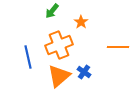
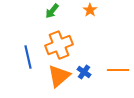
orange star: moved 9 px right, 12 px up
orange line: moved 23 px down
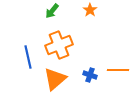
blue cross: moved 6 px right, 3 px down; rotated 16 degrees counterclockwise
orange triangle: moved 4 px left, 3 px down
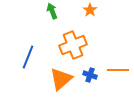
green arrow: rotated 119 degrees clockwise
orange cross: moved 14 px right
blue line: rotated 35 degrees clockwise
orange triangle: moved 6 px right
